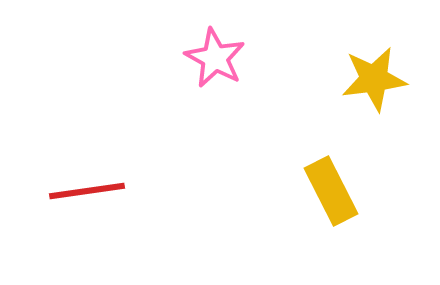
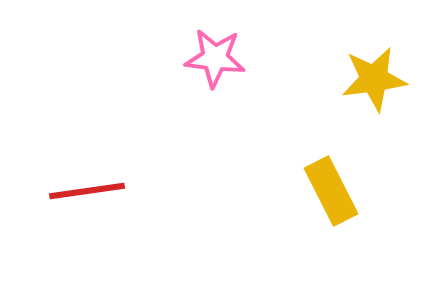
pink star: rotated 22 degrees counterclockwise
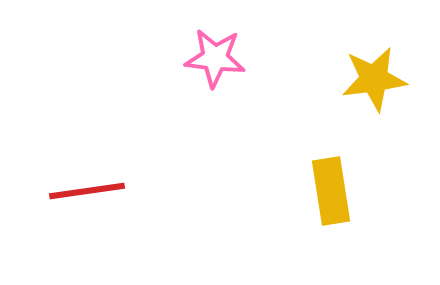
yellow rectangle: rotated 18 degrees clockwise
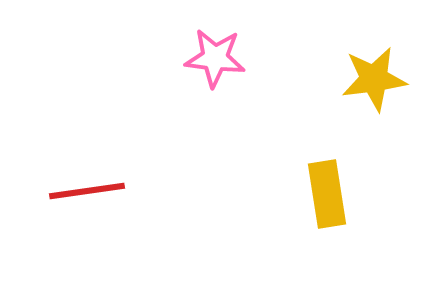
yellow rectangle: moved 4 px left, 3 px down
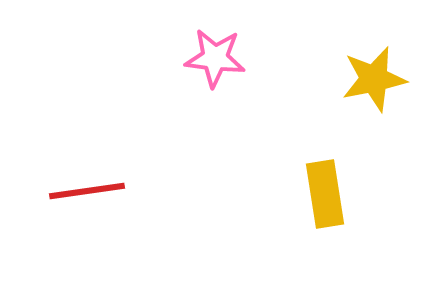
yellow star: rotated 4 degrees counterclockwise
yellow rectangle: moved 2 px left
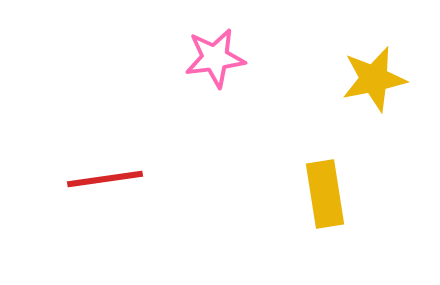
pink star: rotated 14 degrees counterclockwise
red line: moved 18 px right, 12 px up
